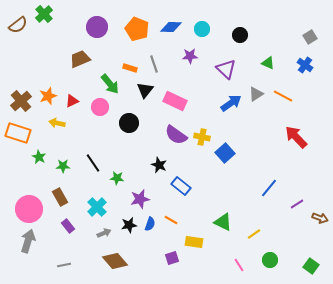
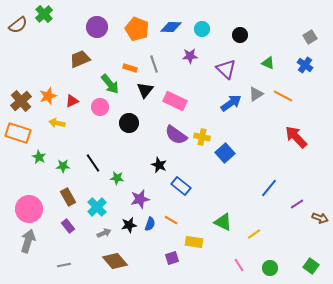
brown rectangle at (60, 197): moved 8 px right
green circle at (270, 260): moved 8 px down
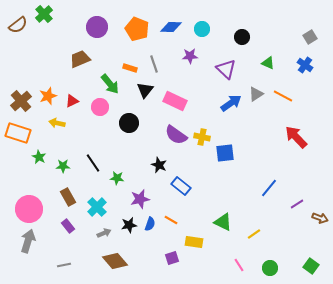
black circle at (240, 35): moved 2 px right, 2 px down
blue square at (225, 153): rotated 36 degrees clockwise
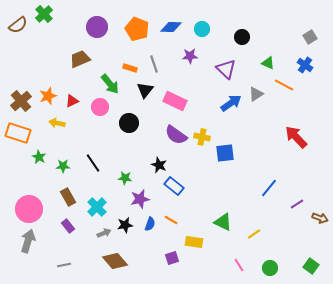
orange line at (283, 96): moved 1 px right, 11 px up
green star at (117, 178): moved 8 px right
blue rectangle at (181, 186): moved 7 px left
black star at (129, 225): moved 4 px left
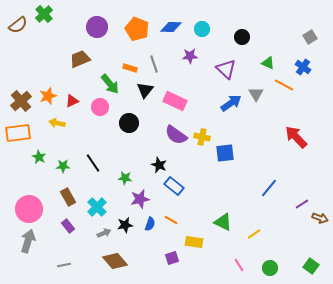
blue cross at (305, 65): moved 2 px left, 2 px down
gray triangle at (256, 94): rotated 28 degrees counterclockwise
orange rectangle at (18, 133): rotated 25 degrees counterclockwise
purple line at (297, 204): moved 5 px right
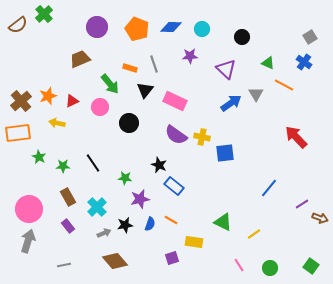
blue cross at (303, 67): moved 1 px right, 5 px up
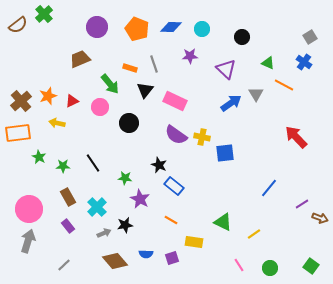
purple star at (140, 199): rotated 30 degrees counterclockwise
blue semicircle at (150, 224): moved 4 px left, 30 px down; rotated 72 degrees clockwise
gray line at (64, 265): rotated 32 degrees counterclockwise
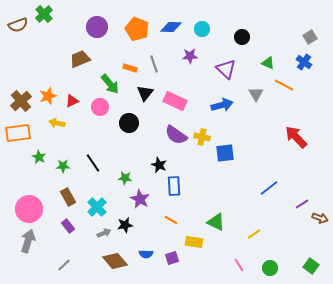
brown semicircle at (18, 25): rotated 18 degrees clockwise
black triangle at (145, 90): moved 3 px down
blue arrow at (231, 103): moved 9 px left, 2 px down; rotated 20 degrees clockwise
blue rectangle at (174, 186): rotated 48 degrees clockwise
blue line at (269, 188): rotated 12 degrees clockwise
green triangle at (223, 222): moved 7 px left
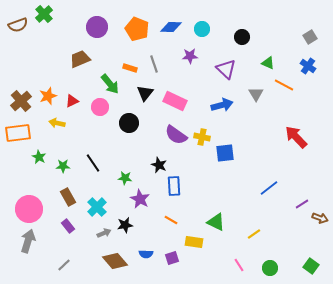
blue cross at (304, 62): moved 4 px right, 4 px down
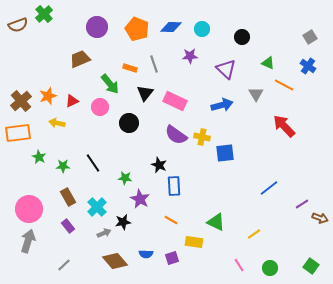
red arrow at (296, 137): moved 12 px left, 11 px up
black star at (125, 225): moved 2 px left, 3 px up
